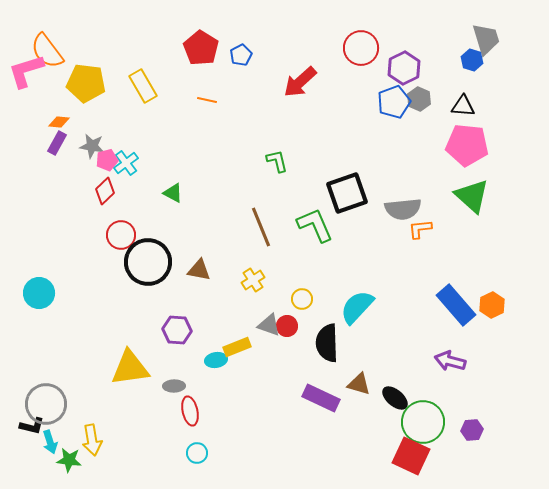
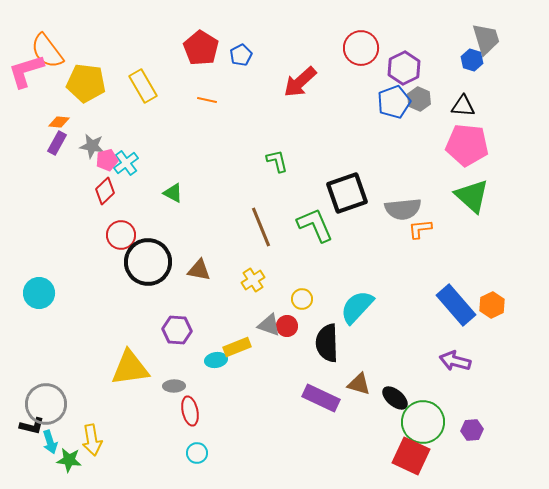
purple arrow at (450, 361): moved 5 px right
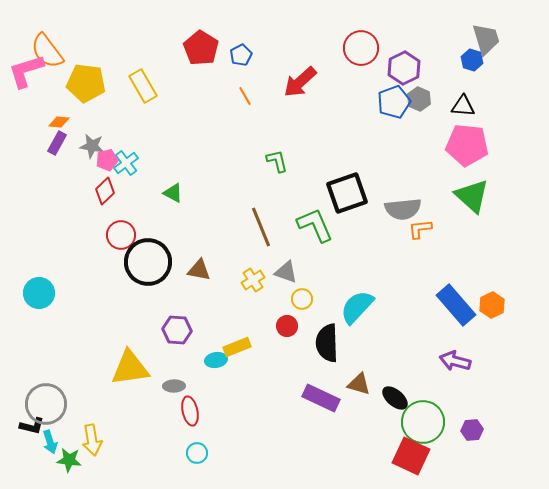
orange line at (207, 100): moved 38 px right, 4 px up; rotated 48 degrees clockwise
gray triangle at (269, 325): moved 17 px right, 53 px up
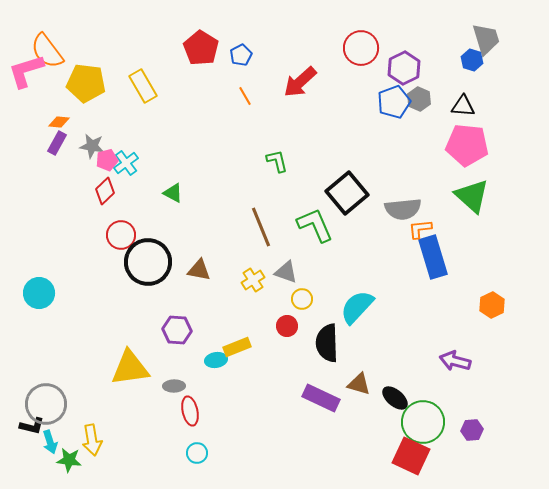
black square at (347, 193): rotated 21 degrees counterclockwise
blue rectangle at (456, 305): moved 23 px left, 48 px up; rotated 24 degrees clockwise
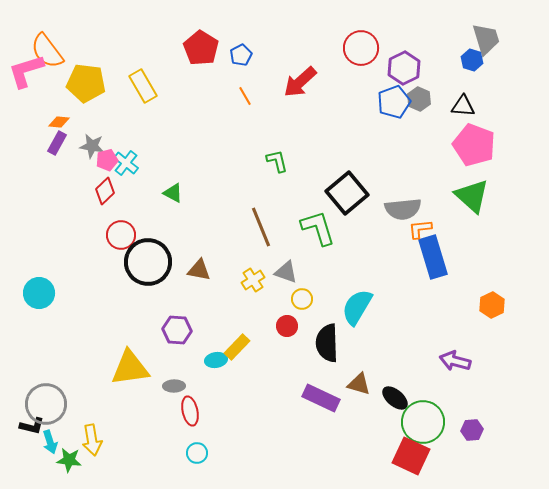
pink pentagon at (467, 145): moved 7 px right; rotated 15 degrees clockwise
cyan cross at (126, 163): rotated 15 degrees counterclockwise
green L-shape at (315, 225): moved 3 px right, 3 px down; rotated 6 degrees clockwise
cyan semicircle at (357, 307): rotated 12 degrees counterclockwise
yellow rectangle at (237, 347): rotated 24 degrees counterclockwise
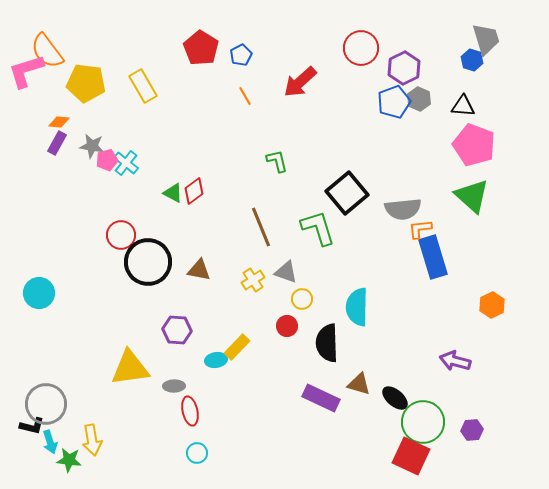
red diamond at (105, 191): moved 89 px right; rotated 8 degrees clockwise
cyan semicircle at (357, 307): rotated 30 degrees counterclockwise
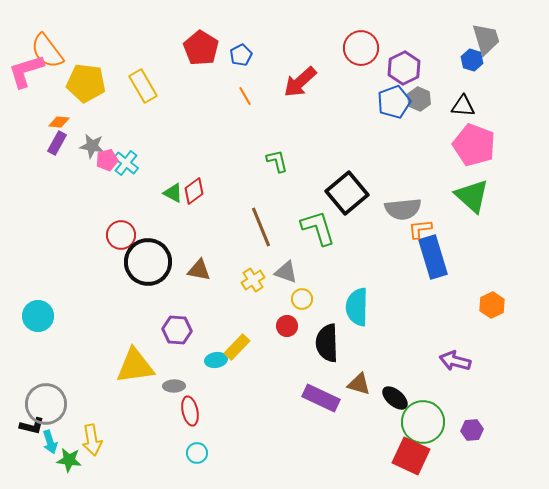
cyan circle at (39, 293): moved 1 px left, 23 px down
yellow triangle at (130, 368): moved 5 px right, 2 px up
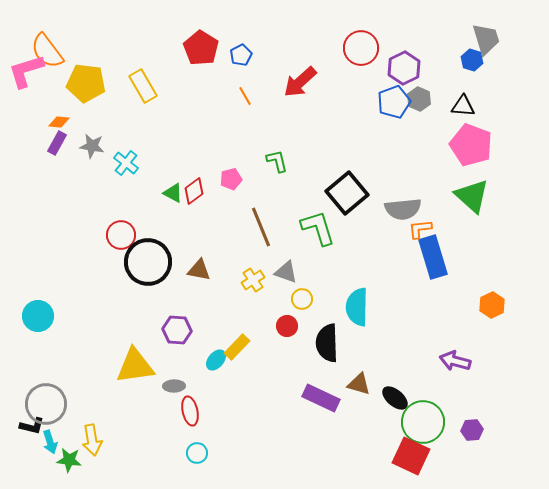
pink pentagon at (474, 145): moved 3 px left
pink pentagon at (107, 160): moved 124 px right, 19 px down
cyan ellipse at (216, 360): rotated 40 degrees counterclockwise
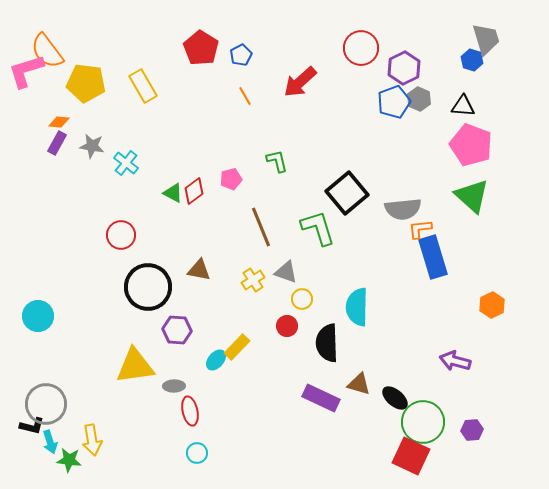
black circle at (148, 262): moved 25 px down
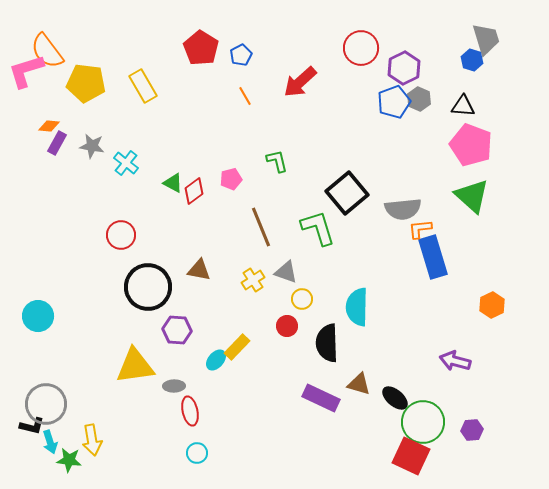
orange diamond at (59, 122): moved 10 px left, 4 px down
green triangle at (173, 193): moved 10 px up
